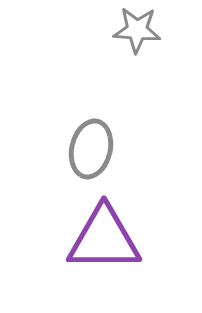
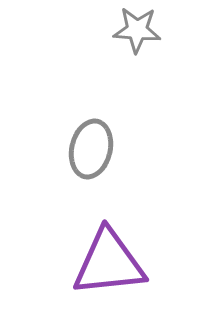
purple triangle: moved 5 px right, 24 px down; rotated 6 degrees counterclockwise
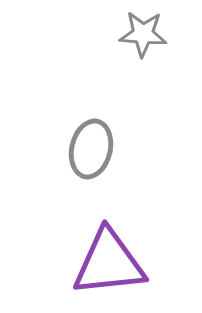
gray star: moved 6 px right, 4 px down
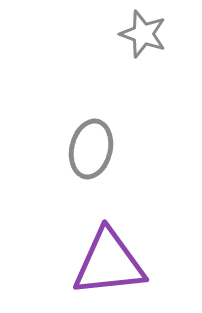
gray star: rotated 15 degrees clockwise
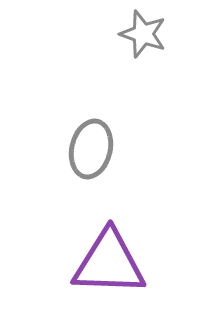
purple triangle: rotated 8 degrees clockwise
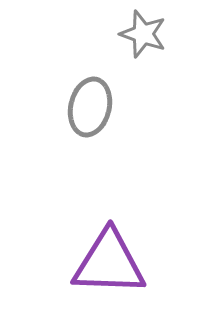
gray ellipse: moved 1 px left, 42 px up
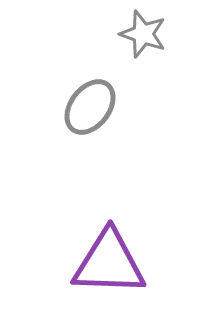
gray ellipse: rotated 24 degrees clockwise
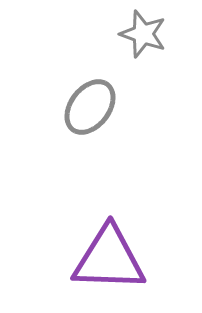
purple triangle: moved 4 px up
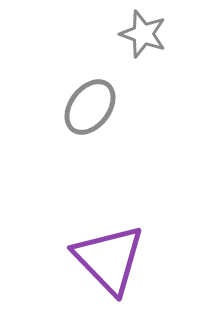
purple triangle: rotated 44 degrees clockwise
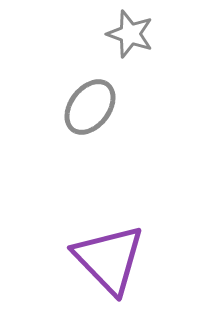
gray star: moved 13 px left
